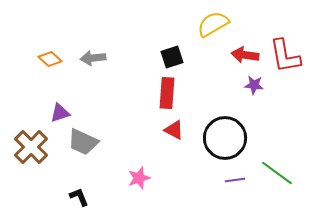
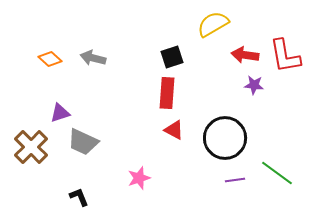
gray arrow: rotated 20 degrees clockwise
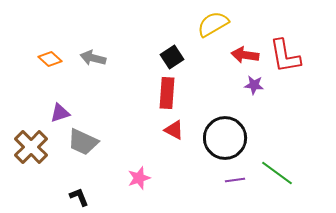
black square: rotated 15 degrees counterclockwise
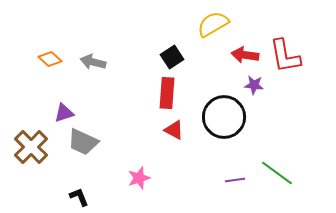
gray arrow: moved 4 px down
purple triangle: moved 4 px right
black circle: moved 1 px left, 21 px up
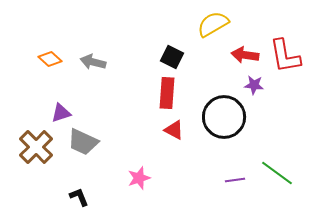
black square: rotated 30 degrees counterclockwise
purple triangle: moved 3 px left
brown cross: moved 5 px right
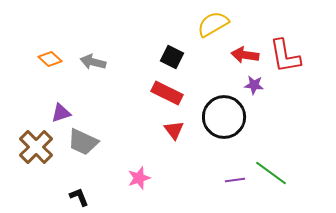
red rectangle: rotated 68 degrees counterclockwise
red triangle: rotated 25 degrees clockwise
green line: moved 6 px left
